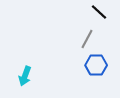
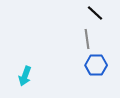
black line: moved 4 px left, 1 px down
gray line: rotated 36 degrees counterclockwise
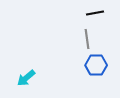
black line: rotated 54 degrees counterclockwise
cyan arrow: moved 1 px right, 2 px down; rotated 30 degrees clockwise
